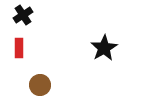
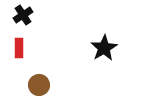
brown circle: moved 1 px left
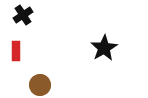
red rectangle: moved 3 px left, 3 px down
brown circle: moved 1 px right
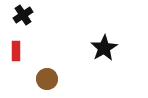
brown circle: moved 7 px right, 6 px up
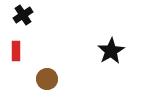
black star: moved 7 px right, 3 px down
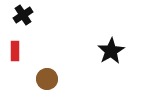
red rectangle: moved 1 px left
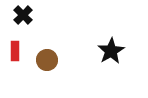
black cross: rotated 12 degrees counterclockwise
brown circle: moved 19 px up
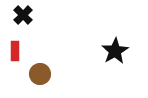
black star: moved 4 px right
brown circle: moved 7 px left, 14 px down
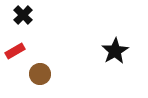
red rectangle: rotated 60 degrees clockwise
